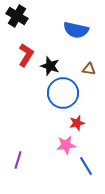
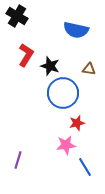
blue line: moved 1 px left, 1 px down
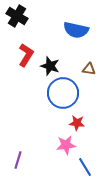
red star: rotated 21 degrees clockwise
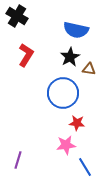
black star: moved 20 px right, 9 px up; rotated 24 degrees clockwise
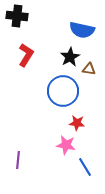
black cross: rotated 25 degrees counterclockwise
blue semicircle: moved 6 px right
blue circle: moved 2 px up
pink star: rotated 18 degrees clockwise
purple line: rotated 12 degrees counterclockwise
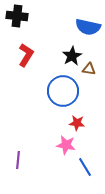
blue semicircle: moved 6 px right, 3 px up
black star: moved 2 px right, 1 px up
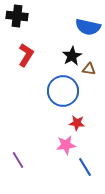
pink star: rotated 18 degrees counterclockwise
purple line: rotated 36 degrees counterclockwise
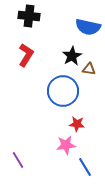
black cross: moved 12 px right
red star: moved 1 px down
